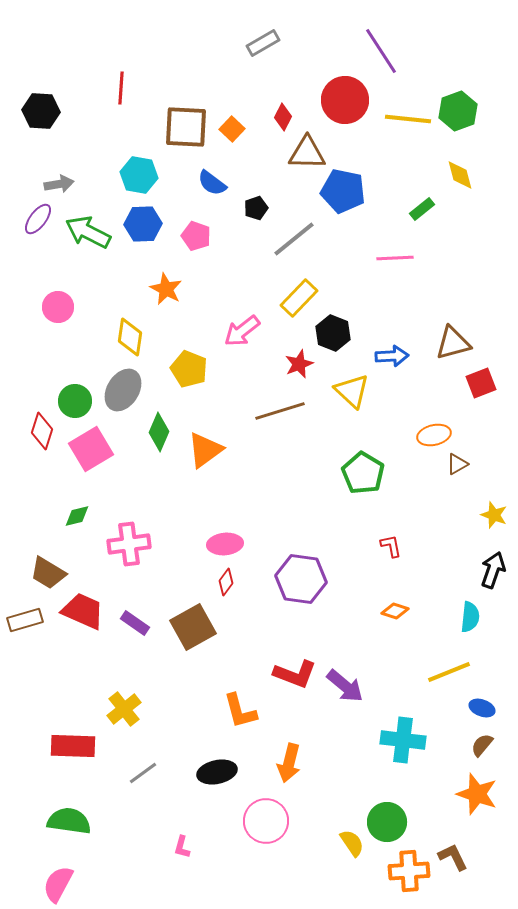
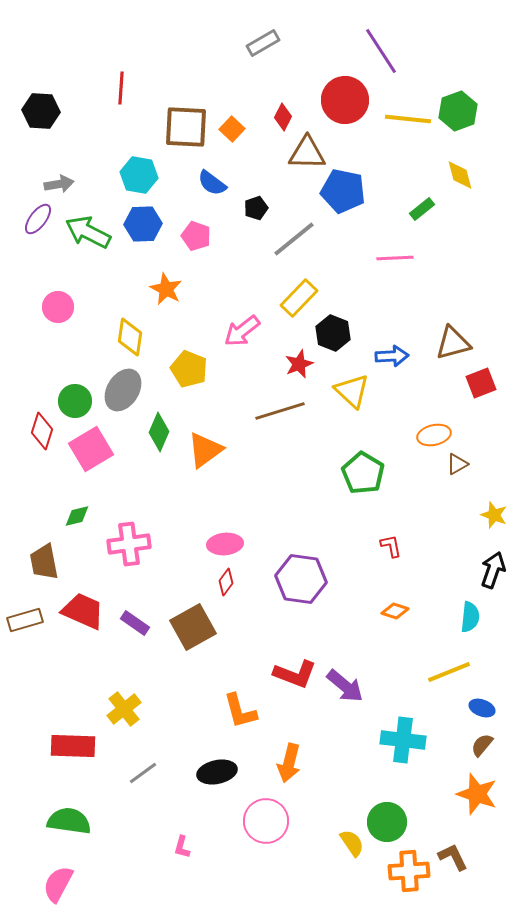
brown trapezoid at (48, 573): moved 4 px left, 11 px up; rotated 48 degrees clockwise
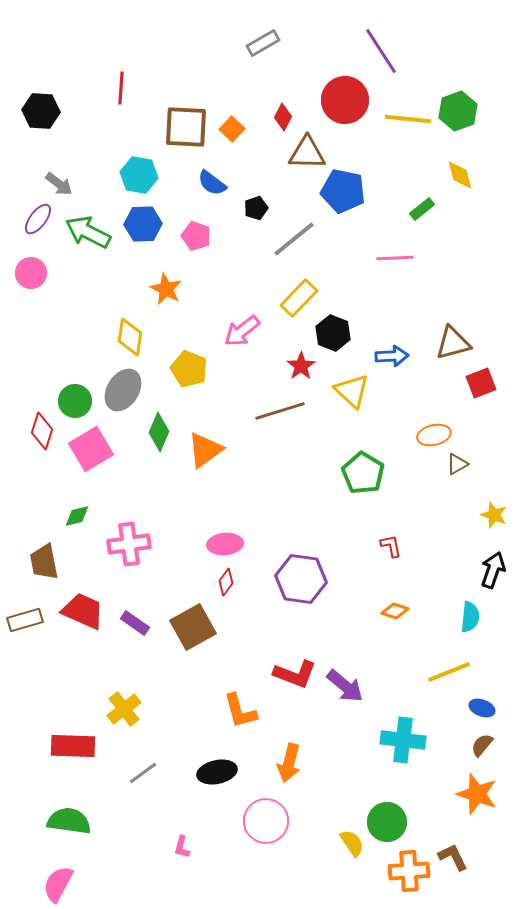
gray arrow at (59, 184): rotated 48 degrees clockwise
pink circle at (58, 307): moved 27 px left, 34 px up
red star at (299, 364): moved 2 px right, 2 px down; rotated 12 degrees counterclockwise
